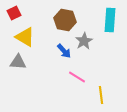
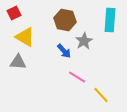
yellow line: rotated 36 degrees counterclockwise
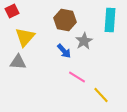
red square: moved 2 px left, 2 px up
yellow triangle: rotated 40 degrees clockwise
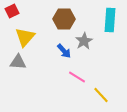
brown hexagon: moved 1 px left, 1 px up; rotated 10 degrees counterclockwise
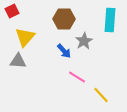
gray triangle: moved 1 px up
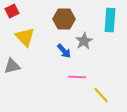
yellow triangle: rotated 25 degrees counterclockwise
gray triangle: moved 6 px left, 5 px down; rotated 18 degrees counterclockwise
pink line: rotated 30 degrees counterclockwise
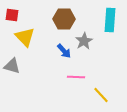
red square: moved 4 px down; rotated 32 degrees clockwise
gray triangle: rotated 30 degrees clockwise
pink line: moved 1 px left
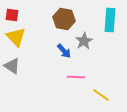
brown hexagon: rotated 10 degrees clockwise
yellow triangle: moved 9 px left
gray triangle: rotated 18 degrees clockwise
yellow line: rotated 12 degrees counterclockwise
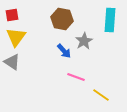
red square: rotated 16 degrees counterclockwise
brown hexagon: moved 2 px left
yellow triangle: rotated 20 degrees clockwise
gray triangle: moved 4 px up
pink line: rotated 18 degrees clockwise
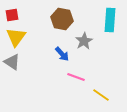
blue arrow: moved 2 px left, 3 px down
